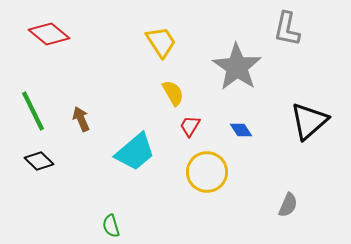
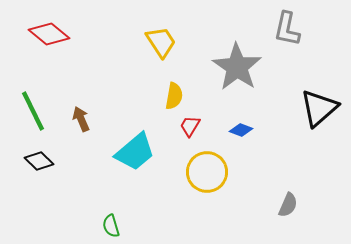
yellow semicircle: moved 1 px right, 3 px down; rotated 40 degrees clockwise
black triangle: moved 10 px right, 13 px up
blue diamond: rotated 35 degrees counterclockwise
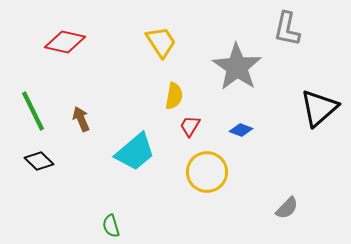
red diamond: moved 16 px right, 8 px down; rotated 27 degrees counterclockwise
gray semicircle: moved 1 px left, 3 px down; rotated 20 degrees clockwise
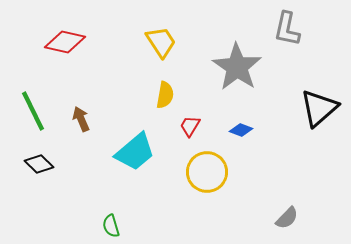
yellow semicircle: moved 9 px left, 1 px up
black diamond: moved 3 px down
gray semicircle: moved 10 px down
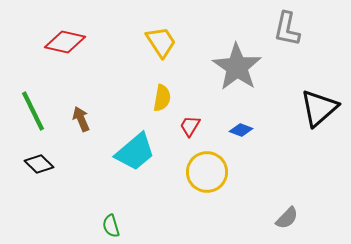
yellow semicircle: moved 3 px left, 3 px down
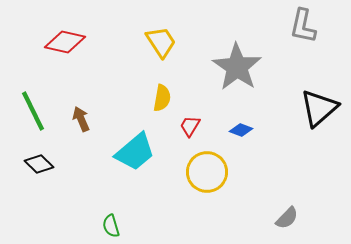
gray L-shape: moved 16 px right, 3 px up
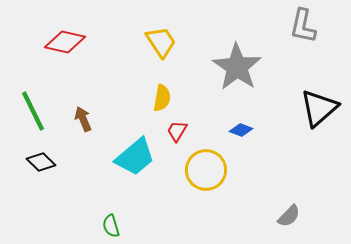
brown arrow: moved 2 px right
red trapezoid: moved 13 px left, 5 px down
cyan trapezoid: moved 5 px down
black diamond: moved 2 px right, 2 px up
yellow circle: moved 1 px left, 2 px up
gray semicircle: moved 2 px right, 2 px up
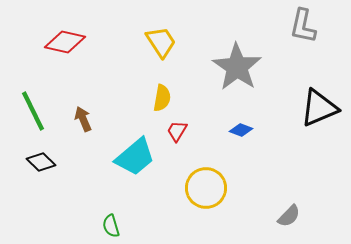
black triangle: rotated 18 degrees clockwise
yellow circle: moved 18 px down
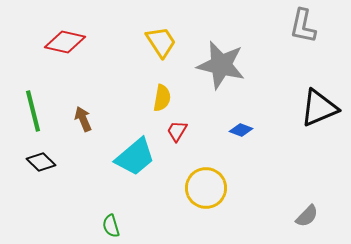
gray star: moved 16 px left, 2 px up; rotated 21 degrees counterclockwise
green line: rotated 12 degrees clockwise
gray semicircle: moved 18 px right
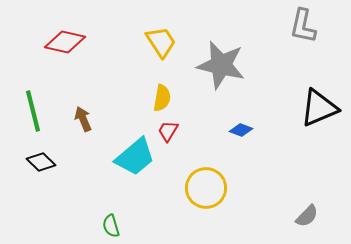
red trapezoid: moved 9 px left
